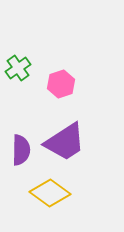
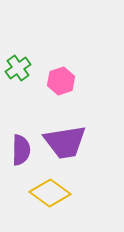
pink hexagon: moved 3 px up
purple trapezoid: rotated 24 degrees clockwise
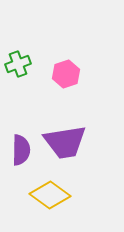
green cross: moved 4 px up; rotated 15 degrees clockwise
pink hexagon: moved 5 px right, 7 px up
yellow diamond: moved 2 px down
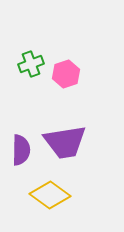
green cross: moved 13 px right
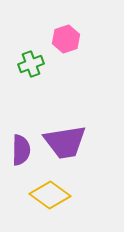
pink hexagon: moved 35 px up
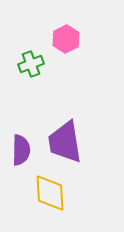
pink hexagon: rotated 8 degrees counterclockwise
purple trapezoid: rotated 90 degrees clockwise
yellow diamond: moved 2 px up; rotated 51 degrees clockwise
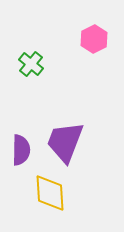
pink hexagon: moved 28 px right
green cross: rotated 30 degrees counterclockwise
purple trapezoid: rotated 30 degrees clockwise
